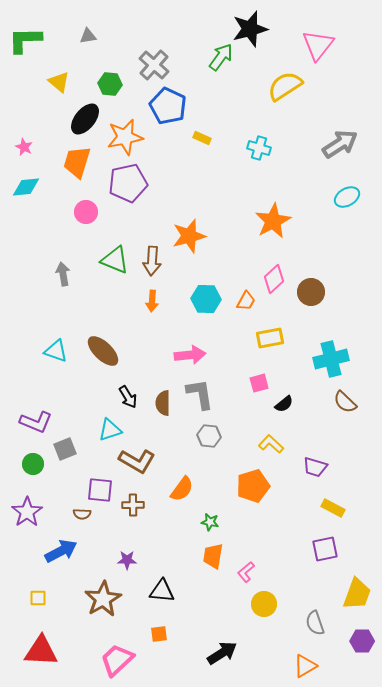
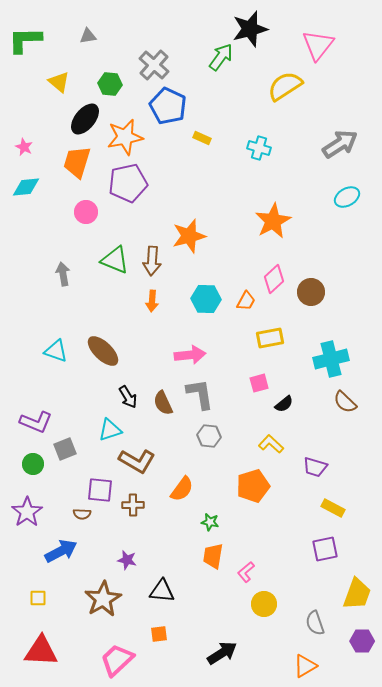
brown semicircle at (163, 403): rotated 25 degrees counterclockwise
purple star at (127, 560): rotated 12 degrees clockwise
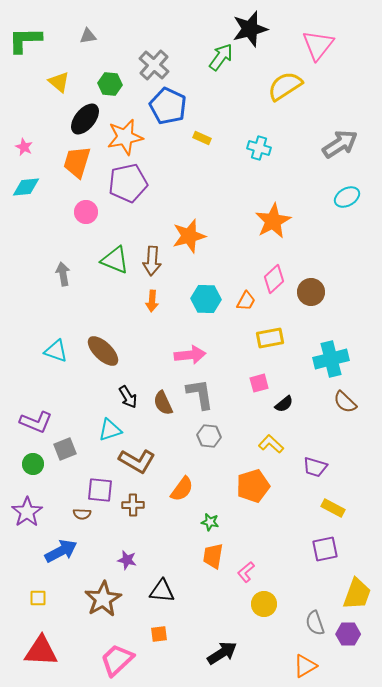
purple hexagon at (362, 641): moved 14 px left, 7 px up
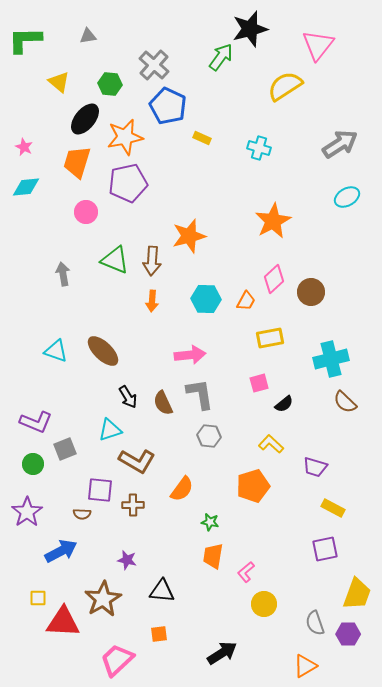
red triangle at (41, 651): moved 22 px right, 29 px up
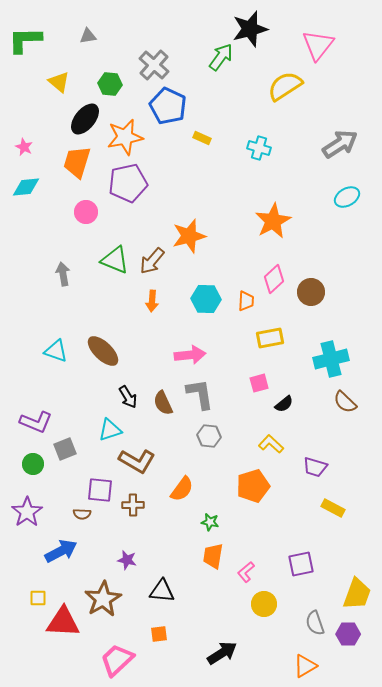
brown arrow at (152, 261): rotated 36 degrees clockwise
orange trapezoid at (246, 301): rotated 25 degrees counterclockwise
purple square at (325, 549): moved 24 px left, 15 px down
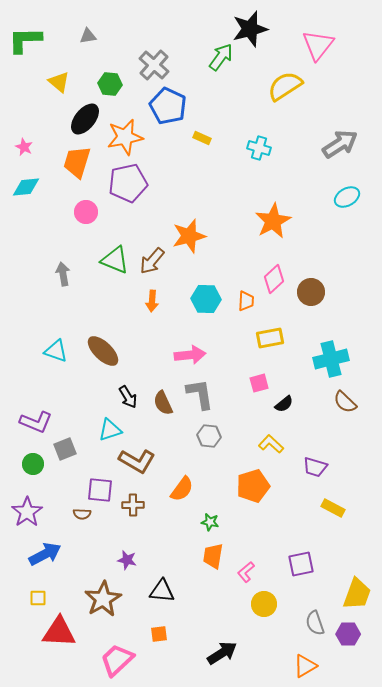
blue arrow at (61, 551): moved 16 px left, 3 px down
red triangle at (63, 622): moved 4 px left, 10 px down
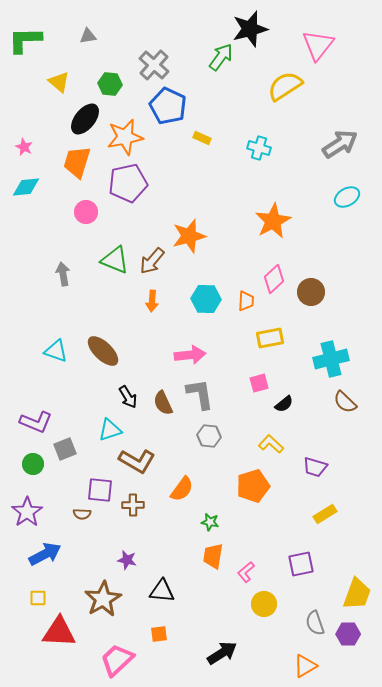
yellow rectangle at (333, 508): moved 8 px left, 6 px down; rotated 60 degrees counterclockwise
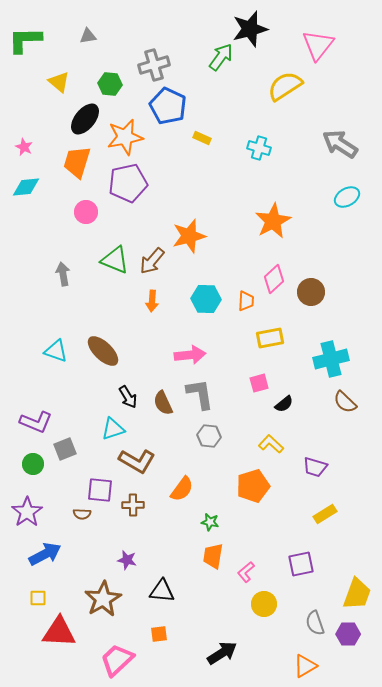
gray cross at (154, 65): rotated 32 degrees clockwise
gray arrow at (340, 144): rotated 114 degrees counterclockwise
cyan triangle at (110, 430): moved 3 px right, 1 px up
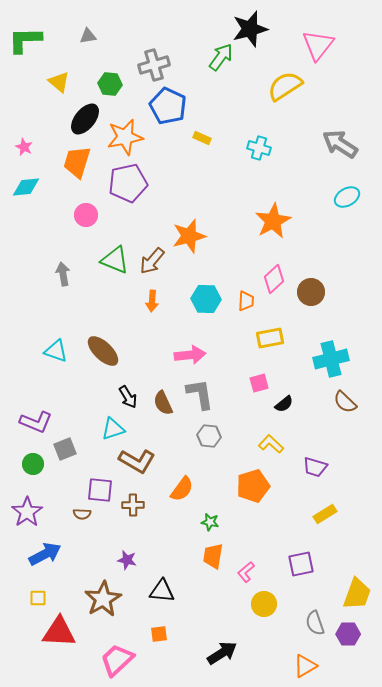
pink circle at (86, 212): moved 3 px down
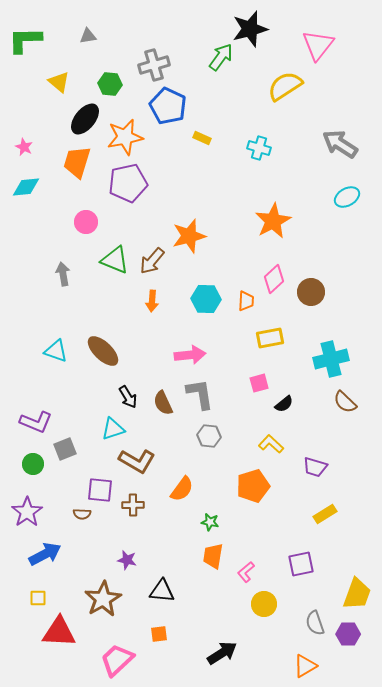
pink circle at (86, 215): moved 7 px down
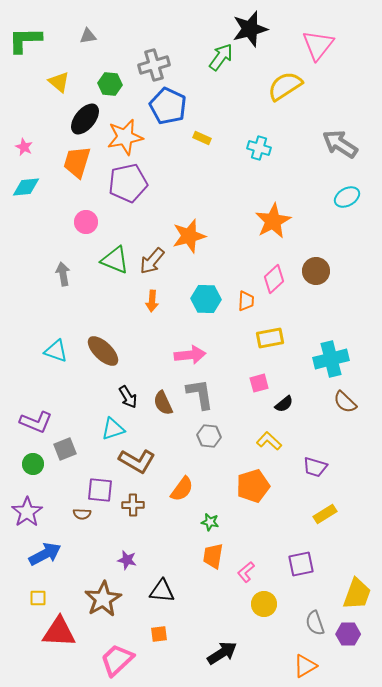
brown circle at (311, 292): moved 5 px right, 21 px up
yellow L-shape at (271, 444): moved 2 px left, 3 px up
